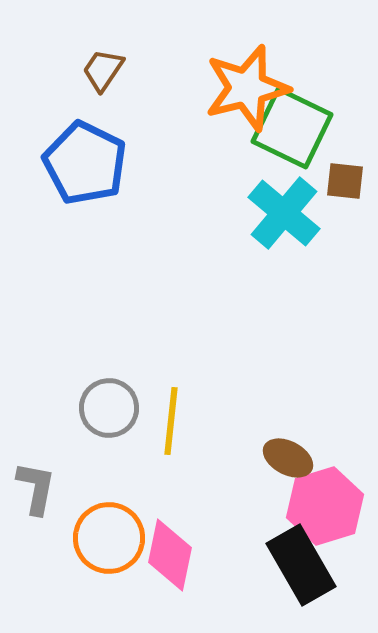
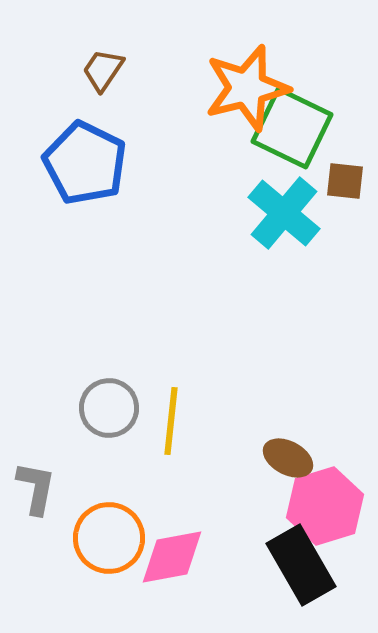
pink diamond: moved 2 px right, 2 px down; rotated 68 degrees clockwise
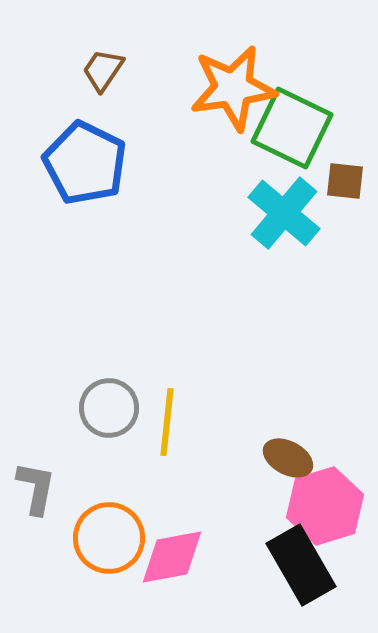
orange star: moved 14 px left; rotated 6 degrees clockwise
yellow line: moved 4 px left, 1 px down
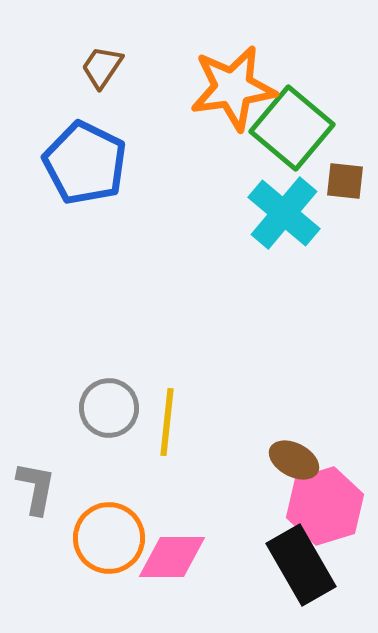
brown trapezoid: moved 1 px left, 3 px up
green square: rotated 14 degrees clockwise
brown ellipse: moved 6 px right, 2 px down
pink diamond: rotated 10 degrees clockwise
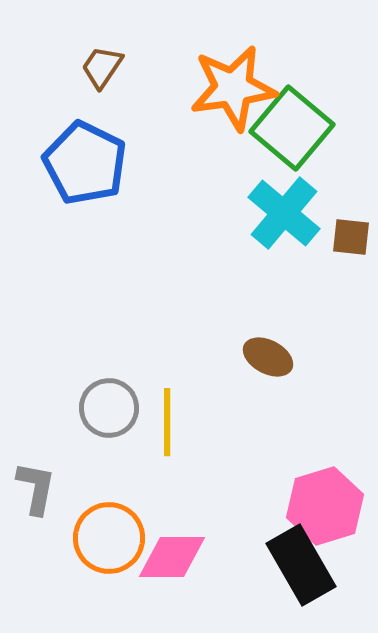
brown square: moved 6 px right, 56 px down
yellow line: rotated 6 degrees counterclockwise
brown ellipse: moved 26 px left, 103 px up
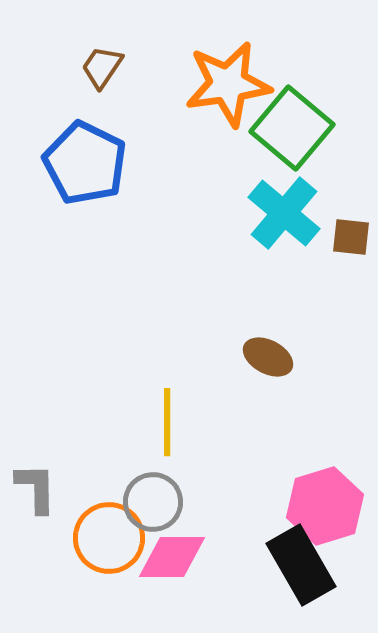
orange star: moved 5 px left, 4 px up
gray circle: moved 44 px right, 94 px down
gray L-shape: rotated 12 degrees counterclockwise
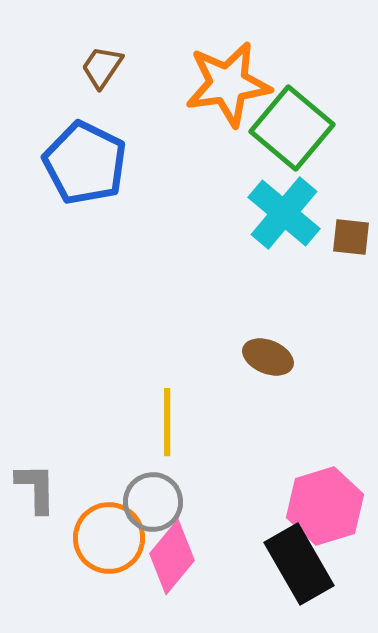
brown ellipse: rotated 6 degrees counterclockwise
pink diamond: rotated 50 degrees counterclockwise
black rectangle: moved 2 px left, 1 px up
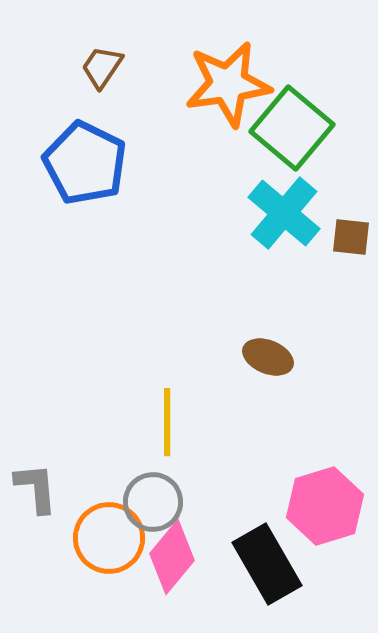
gray L-shape: rotated 4 degrees counterclockwise
black rectangle: moved 32 px left
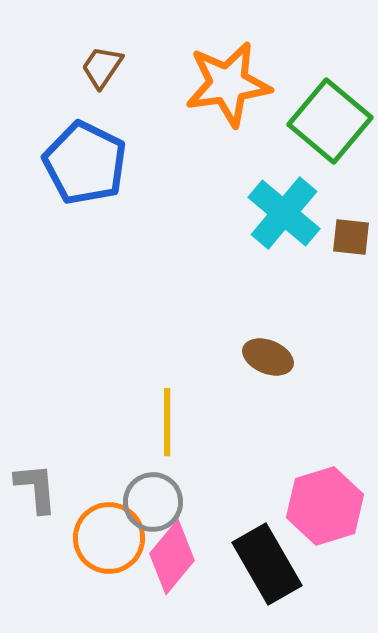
green square: moved 38 px right, 7 px up
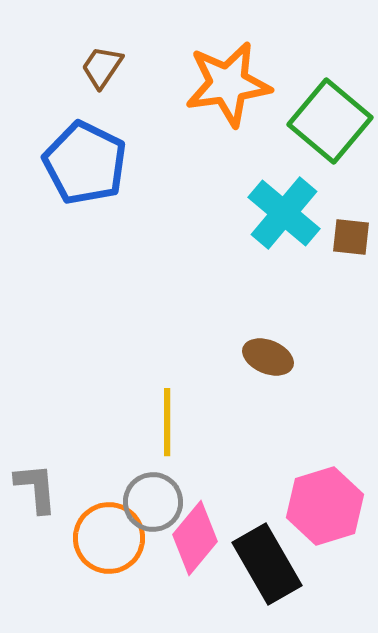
pink diamond: moved 23 px right, 19 px up
